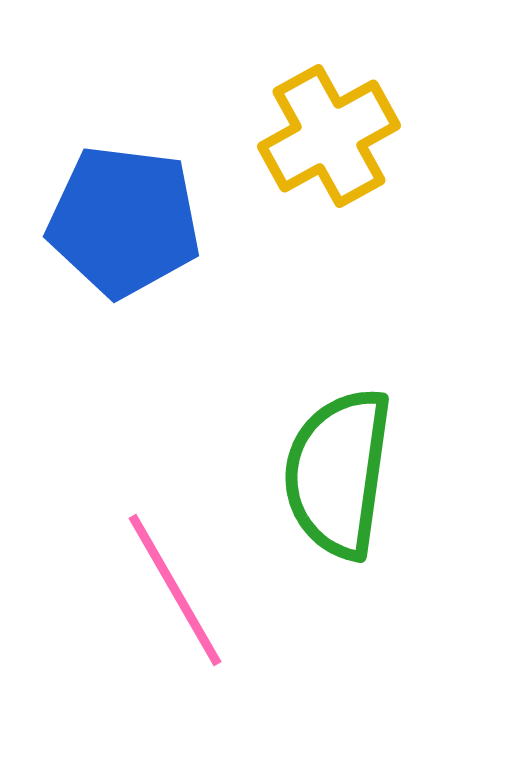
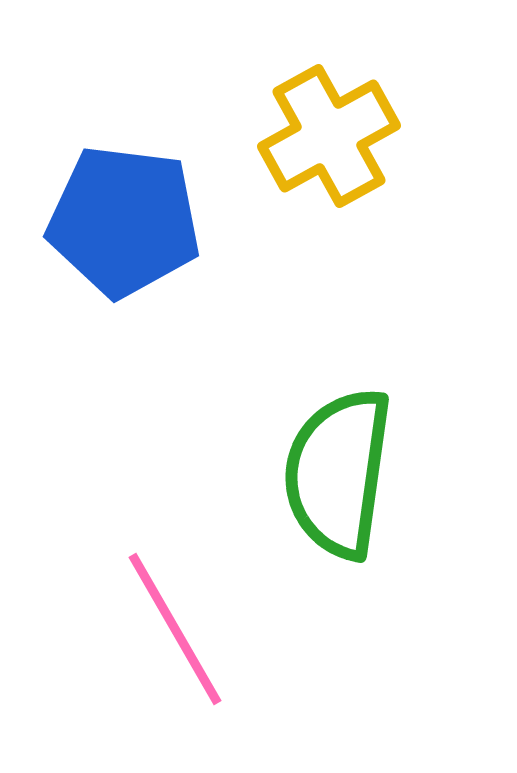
pink line: moved 39 px down
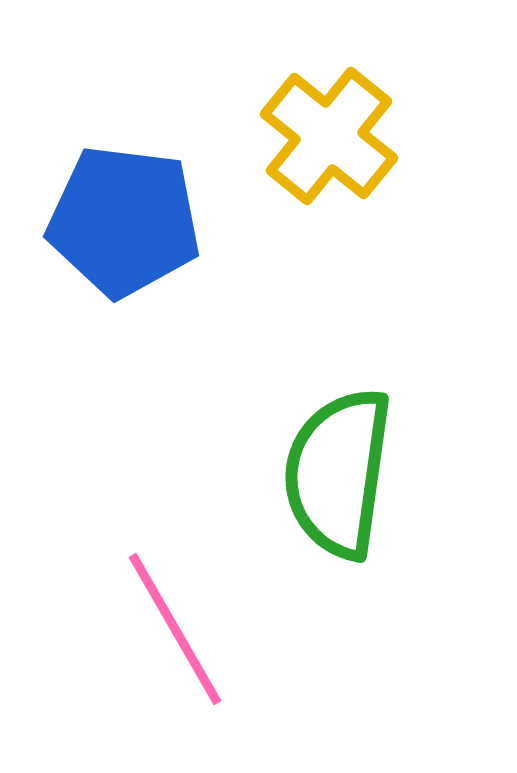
yellow cross: rotated 22 degrees counterclockwise
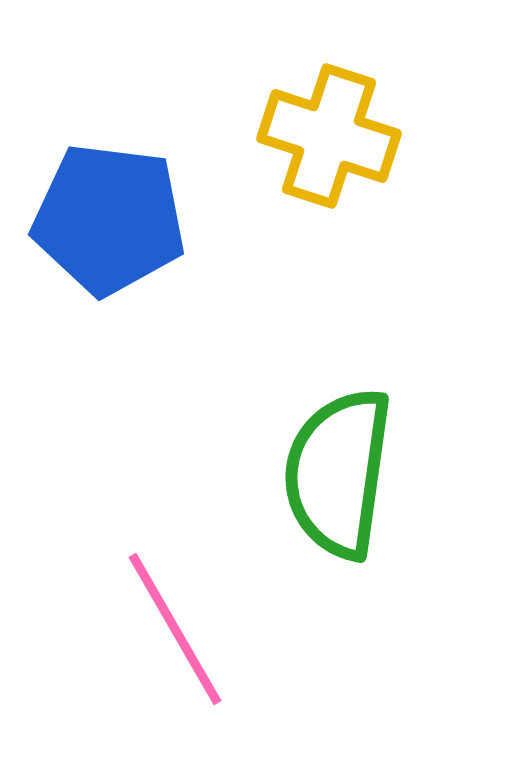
yellow cross: rotated 21 degrees counterclockwise
blue pentagon: moved 15 px left, 2 px up
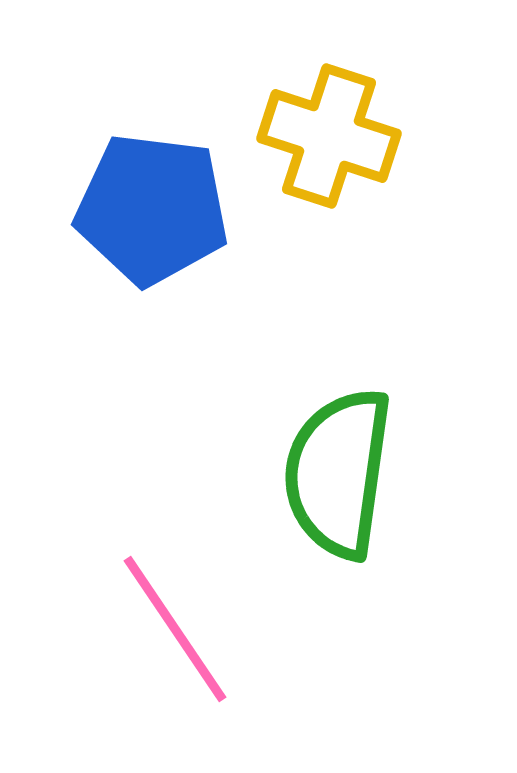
blue pentagon: moved 43 px right, 10 px up
pink line: rotated 4 degrees counterclockwise
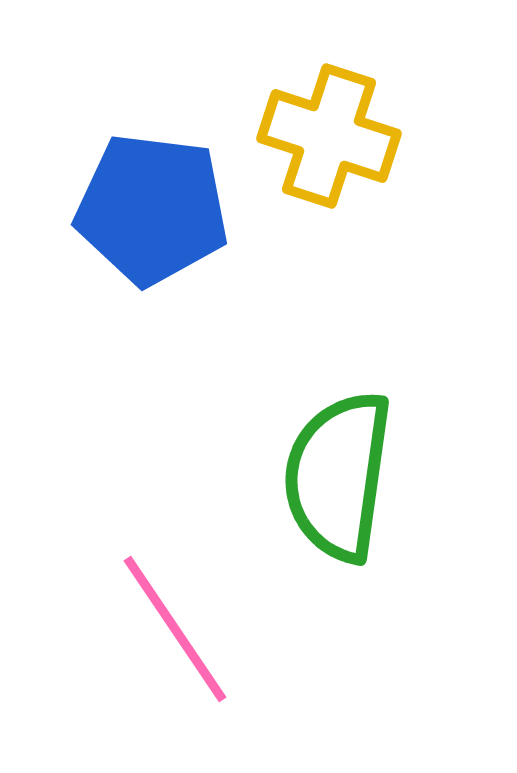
green semicircle: moved 3 px down
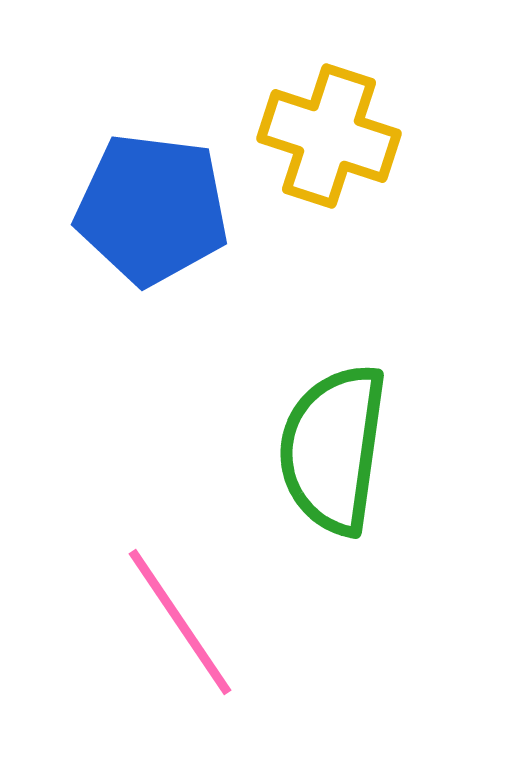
green semicircle: moved 5 px left, 27 px up
pink line: moved 5 px right, 7 px up
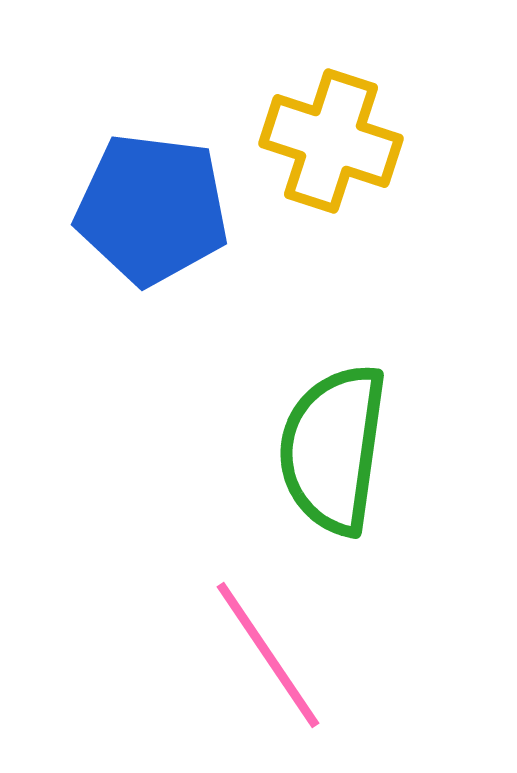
yellow cross: moved 2 px right, 5 px down
pink line: moved 88 px right, 33 px down
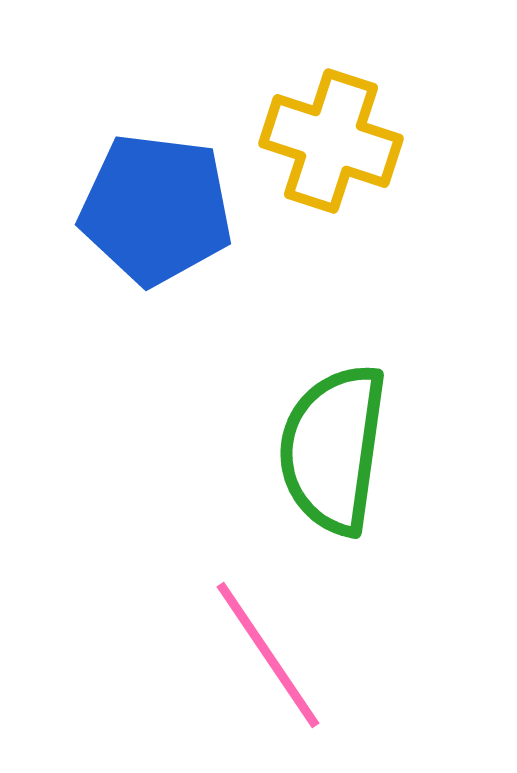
blue pentagon: moved 4 px right
